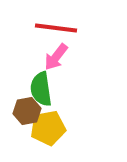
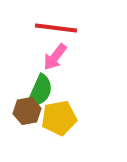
pink arrow: moved 1 px left
green semicircle: moved 1 px left, 2 px down; rotated 148 degrees counterclockwise
yellow pentagon: moved 11 px right, 10 px up
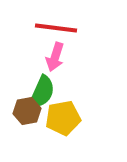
pink arrow: rotated 20 degrees counterclockwise
green semicircle: moved 2 px right, 1 px down
yellow pentagon: moved 4 px right
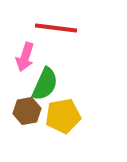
pink arrow: moved 30 px left
green semicircle: moved 3 px right, 8 px up
yellow pentagon: moved 2 px up
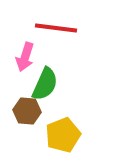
brown hexagon: rotated 16 degrees clockwise
yellow pentagon: moved 19 px down; rotated 12 degrees counterclockwise
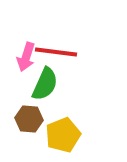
red line: moved 24 px down
pink arrow: moved 1 px right
brown hexagon: moved 2 px right, 8 px down
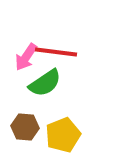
pink arrow: rotated 16 degrees clockwise
green semicircle: moved 1 px up; rotated 32 degrees clockwise
brown hexagon: moved 4 px left, 8 px down
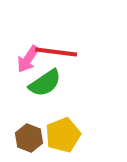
pink arrow: moved 2 px right, 2 px down
brown hexagon: moved 4 px right, 11 px down; rotated 16 degrees clockwise
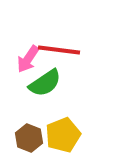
red line: moved 3 px right, 2 px up
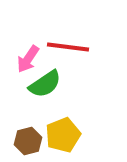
red line: moved 9 px right, 3 px up
green semicircle: moved 1 px down
brown hexagon: moved 1 px left, 3 px down; rotated 24 degrees clockwise
